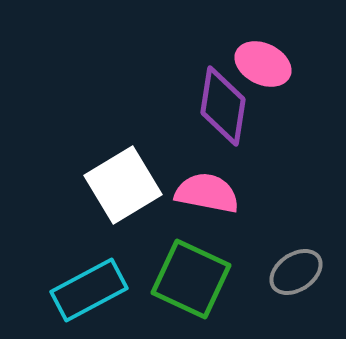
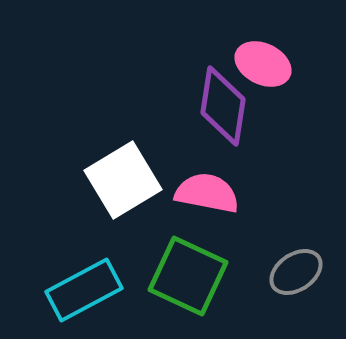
white square: moved 5 px up
green square: moved 3 px left, 3 px up
cyan rectangle: moved 5 px left
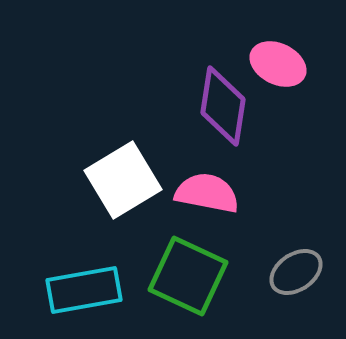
pink ellipse: moved 15 px right
cyan rectangle: rotated 18 degrees clockwise
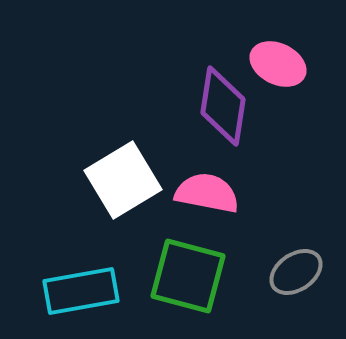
green square: rotated 10 degrees counterclockwise
cyan rectangle: moved 3 px left, 1 px down
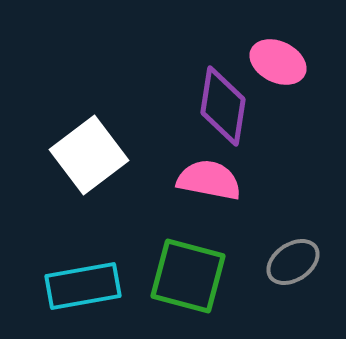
pink ellipse: moved 2 px up
white square: moved 34 px left, 25 px up; rotated 6 degrees counterclockwise
pink semicircle: moved 2 px right, 13 px up
gray ellipse: moved 3 px left, 10 px up
cyan rectangle: moved 2 px right, 5 px up
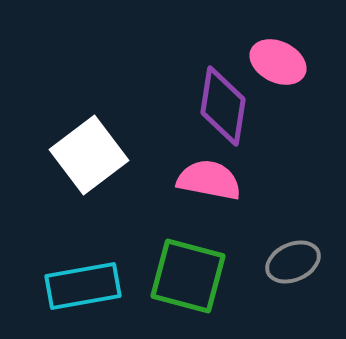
gray ellipse: rotated 10 degrees clockwise
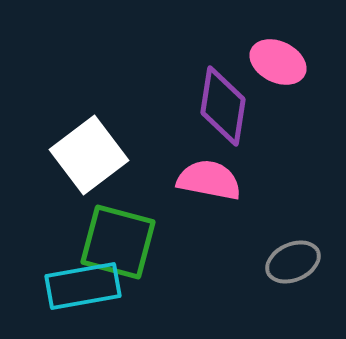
green square: moved 70 px left, 34 px up
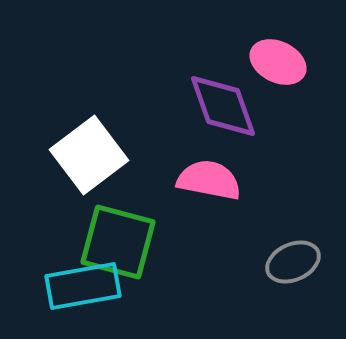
purple diamond: rotated 28 degrees counterclockwise
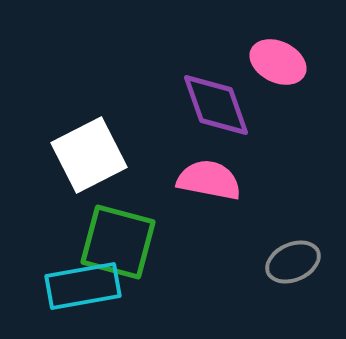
purple diamond: moved 7 px left, 1 px up
white square: rotated 10 degrees clockwise
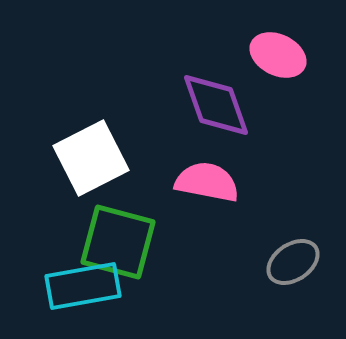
pink ellipse: moved 7 px up
white square: moved 2 px right, 3 px down
pink semicircle: moved 2 px left, 2 px down
gray ellipse: rotated 10 degrees counterclockwise
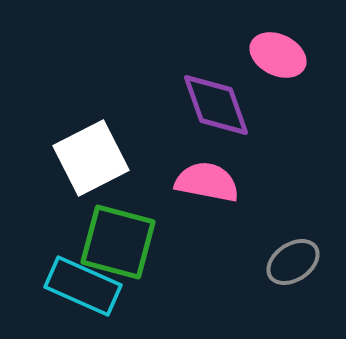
cyan rectangle: rotated 34 degrees clockwise
